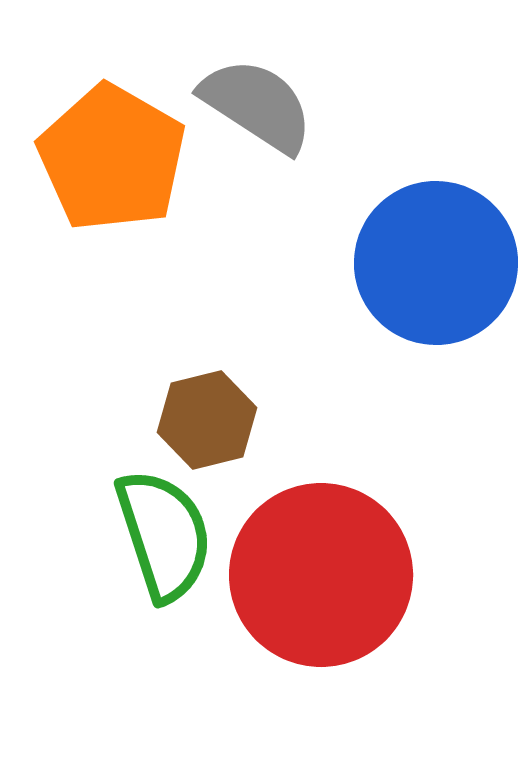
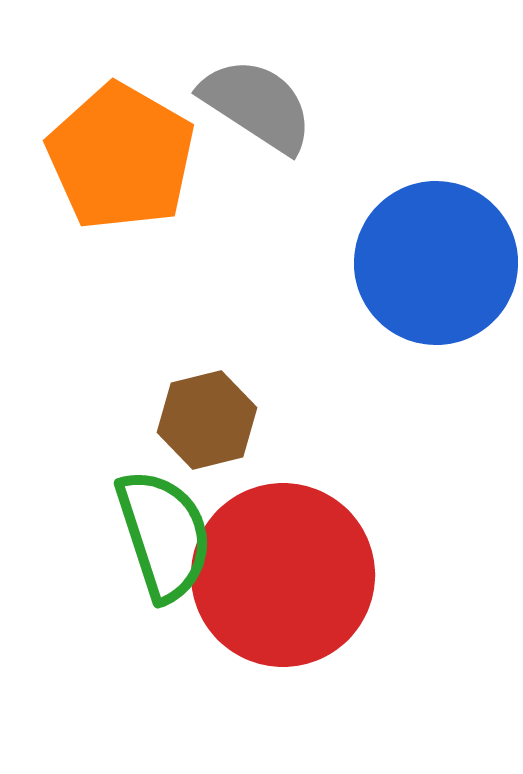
orange pentagon: moved 9 px right, 1 px up
red circle: moved 38 px left
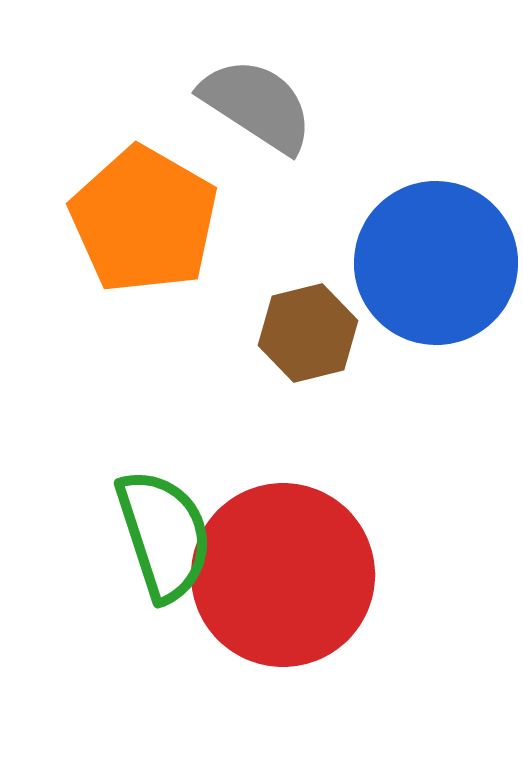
orange pentagon: moved 23 px right, 63 px down
brown hexagon: moved 101 px right, 87 px up
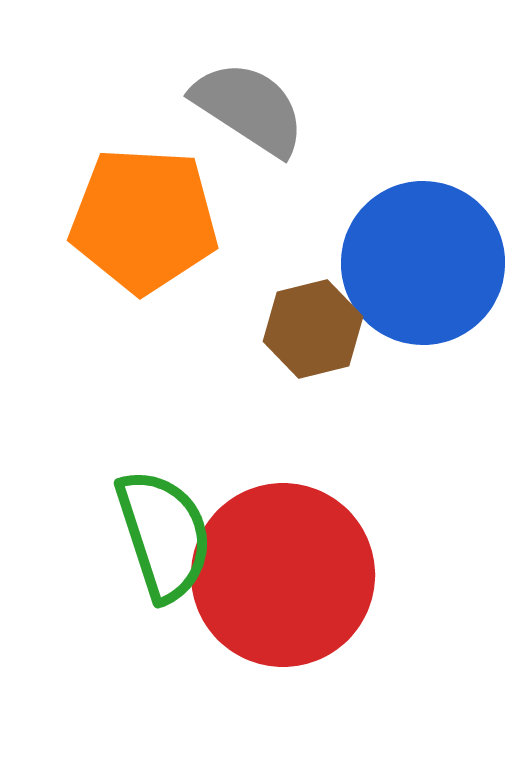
gray semicircle: moved 8 px left, 3 px down
orange pentagon: rotated 27 degrees counterclockwise
blue circle: moved 13 px left
brown hexagon: moved 5 px right, 4 px up
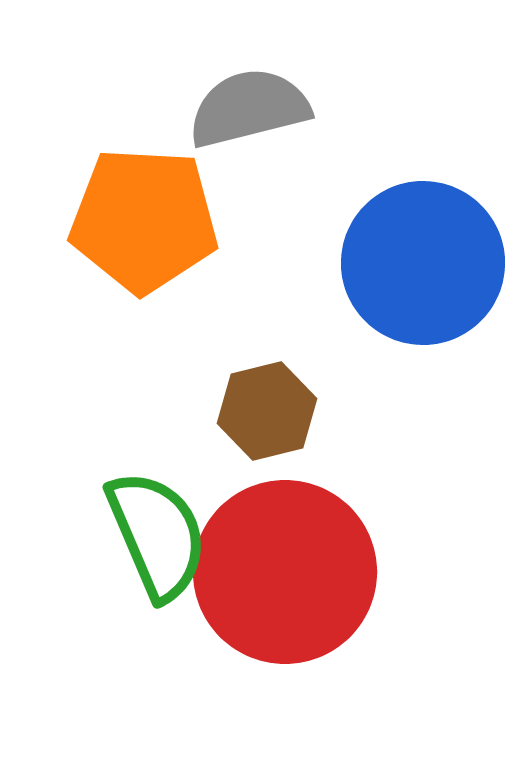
gray semicircle: rotated 47 degrees counterclockwise
brown hexagon: moved 46 px left, 82 px down
green semicircle: moved 7 px left; rotated 5 degrees counterclockwise
red circle: moved 2 px right, 3 px up
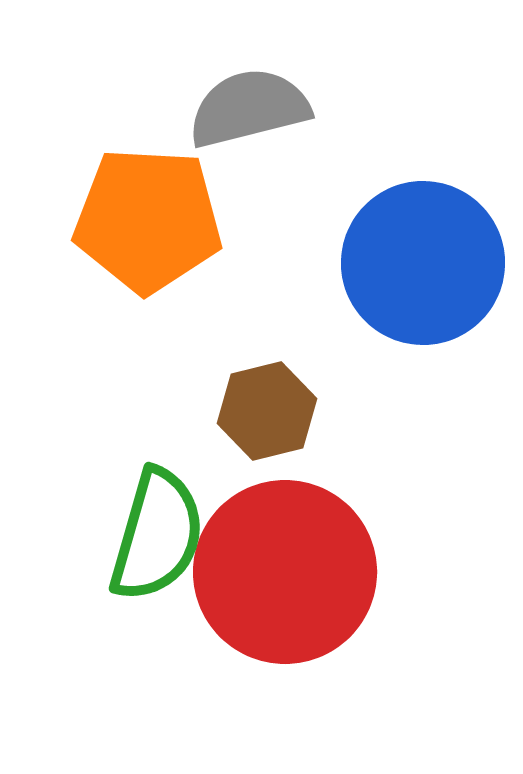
orange pentagon: moved 4 px right
green semicircle: rotated 39 degrees clockwise
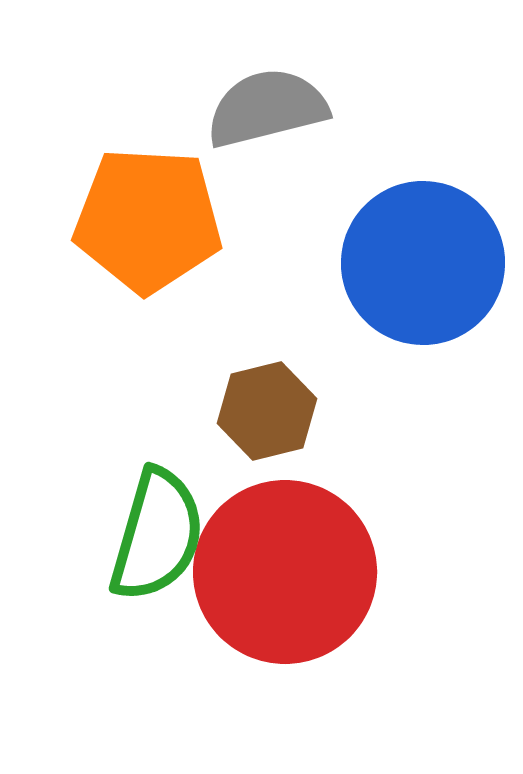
gray semicircle: moved 18 px right
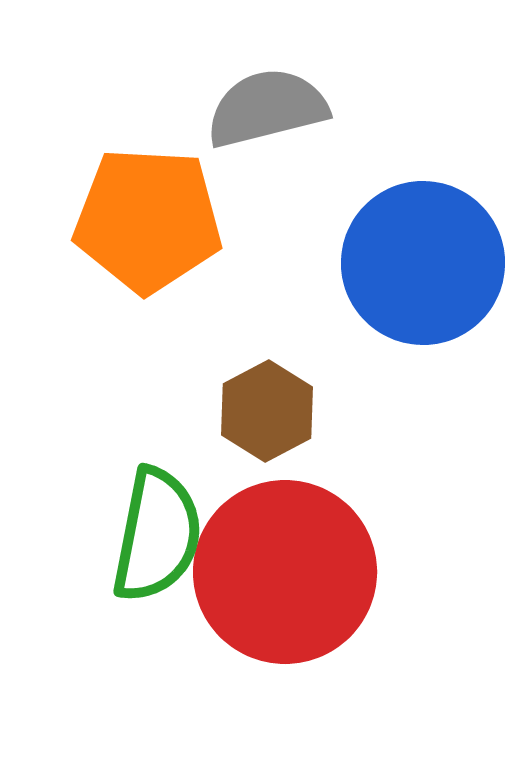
brown hexagon: rotated 14 degrees counterclockwise
green semicircle: rotated 5 degrees counterclockwise
